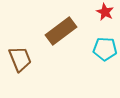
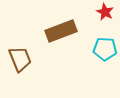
brown rectangle: rotated 16 degrees clockwise
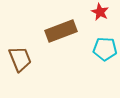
red star: moved 5 px left
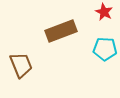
red star: moved 4 px right
brown trapezoid: moved 1 px right, 6 px down
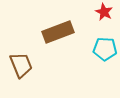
brown rectangle: moved 3 px left, 1 px down
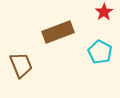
red star: rotated 12 degrees clockwise
cyan pentagon: moved 5 px left, 3 px down; rotated 25 degrees clockwise
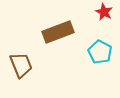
red star: rotated 12 degrees counterclockwise
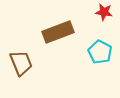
red star: rotated 18 degrees counterclockwise
brown trapezoid: moved 2 px up
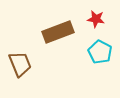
red star: moved 8 px left, 7 px down
brown trapezoid: moved 1 px left, 1 px down
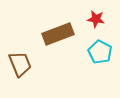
brown rectangle: moved 2 px down
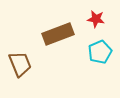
cyan pentagon: rotated 20 degrees clockwise
